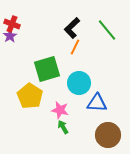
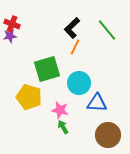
purple star: rotated 24 degrees clockwise
yellow pentagon: moved 1 px left, 1 px down; rotated 15 degrees counterclockwise
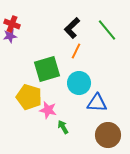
orange line: moved 1 px right, 4 px down
pink star: moved 12 px left
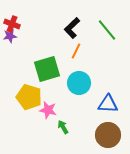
blue triangle: moved 11 px right, 1 px down
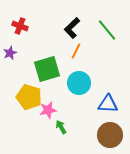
red cross: moved 8 px right, 2 px down
purple star: moved 17 px down; rotated 16 degrees counterclockwise
pink star: rotated 24 degrees counterclockwise
green arrow: moved 2 px left
brown circle: moved 2 px right
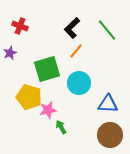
orange line: rotated 14 degrees clockwise
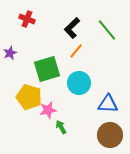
red cross: moved 7 px right, 7 px up
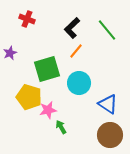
blue triangle: rotated 30 degrees clockwise
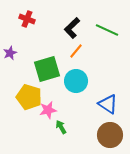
green line: rotated 25 degrees counterclockwise
cyan circle: moved 3 px left, 2 px up
